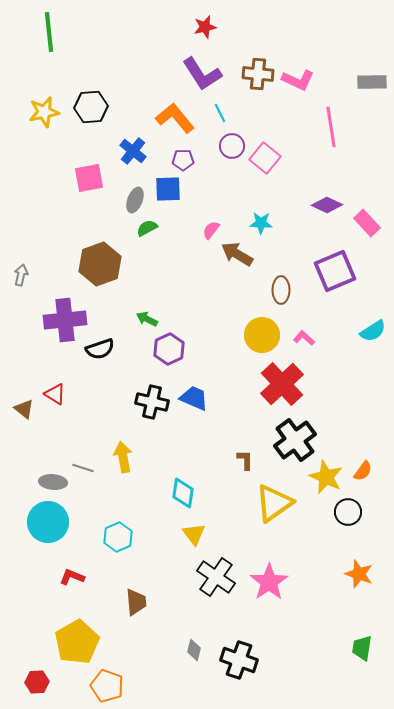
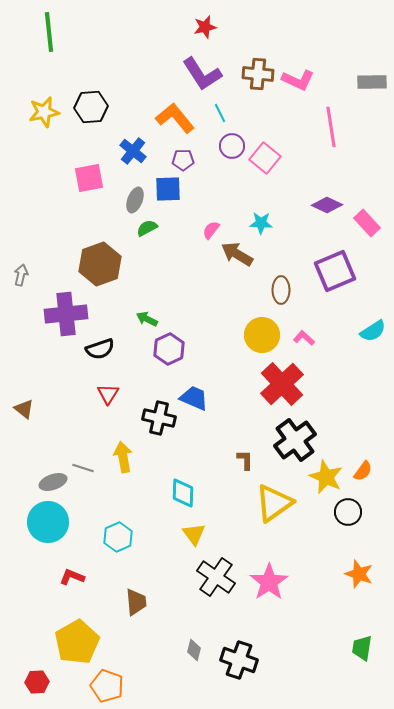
purple cross at (65, 320): moved 1 px right, 6 px up
red triangle at (55, 394): moved 53 px right; rotated 30 degrees clockwise
black cross at (152, 402): moved 7 px right, 16 px down
gray ellipse at (53, 482): rotated 24 degrees counterclockwise
cyan diamond at (183, 493): rotated 8 degrees counterclockwise
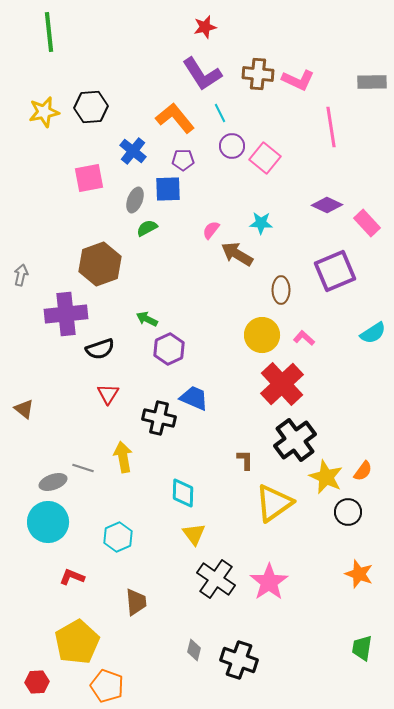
cyan semicircle at (373, 331): moved 2 px down
black cross at (216, 577): moved 2 px down
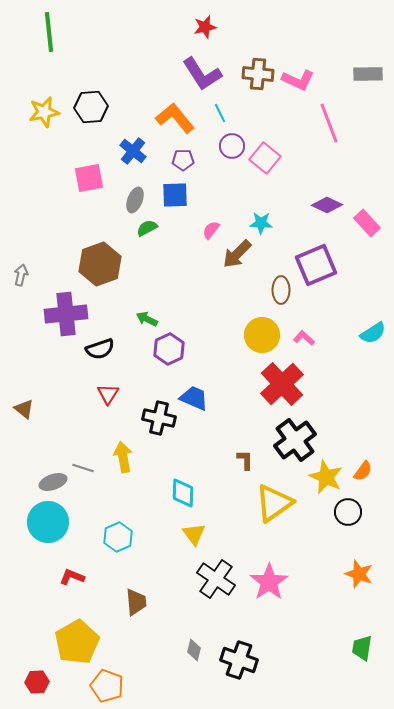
gray rectangle at (372, 82): moved 4 px left, 8 px up
pink line at (331, 127): moved 2 px left, 4 px up; rotated 12 degrees counterclockwise
blue square at (168, 189): moved 7 px right, 6 px down
brown arrow at (237, 254): rotated 76 degrees counterclockwise
purple square at (335, 271): moved 19 px left, 6 px up
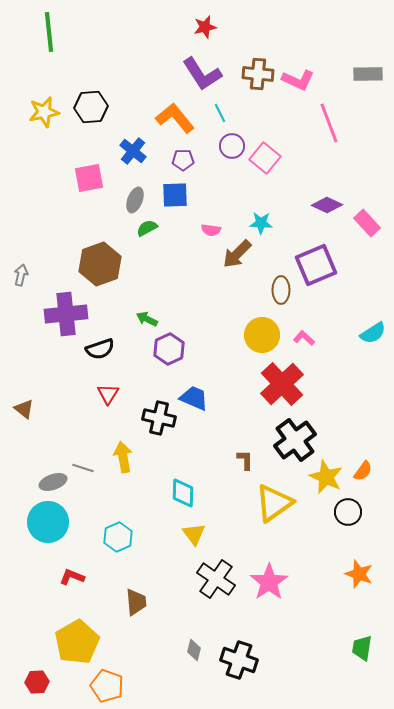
pink semicircle at (211, 230): rotated 120 degrees counterclockwise
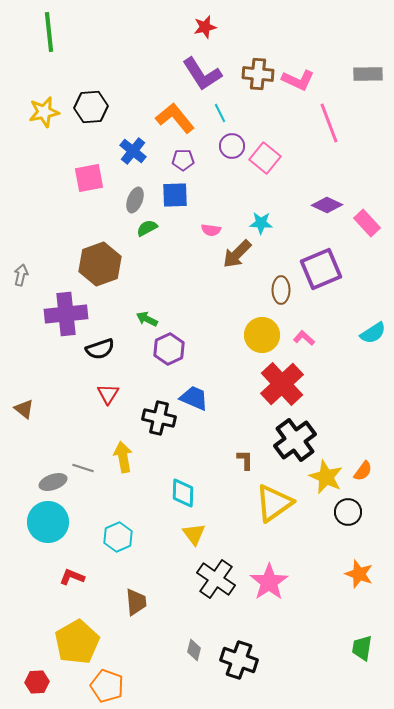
purple square at (316, 265): moved 5 px right, 4 px down
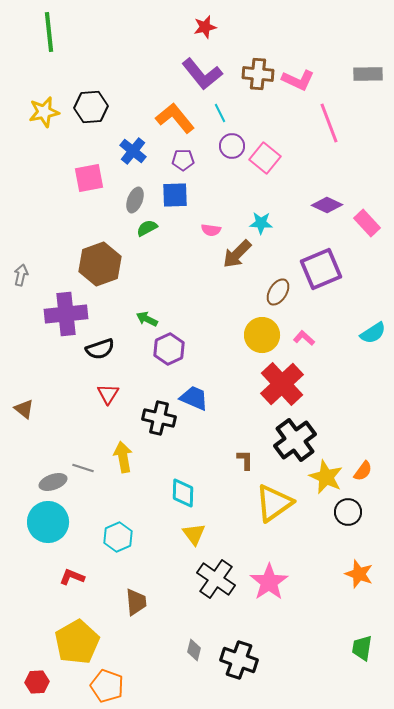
purple L-shape at (202, 74): rotated 6 degrees counterclockwise
brown ellipse at (281, 290): moved 3 px left, 2 px down; rotated 32 degrees clockwise
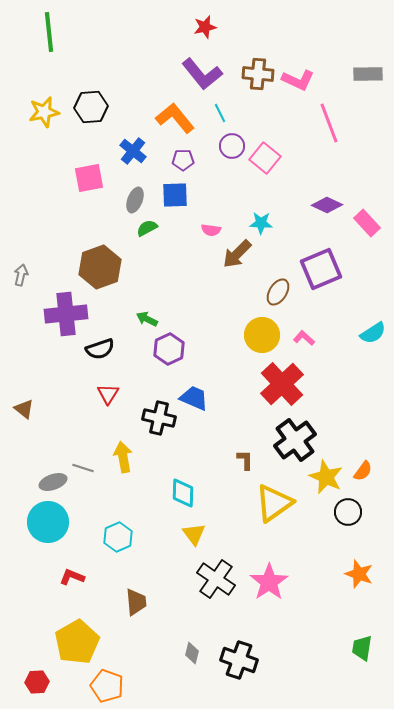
brown hexagon at (100, 264): moved 3 px down
gray diamond at (194, 650): moved 2 px left, 3 px down
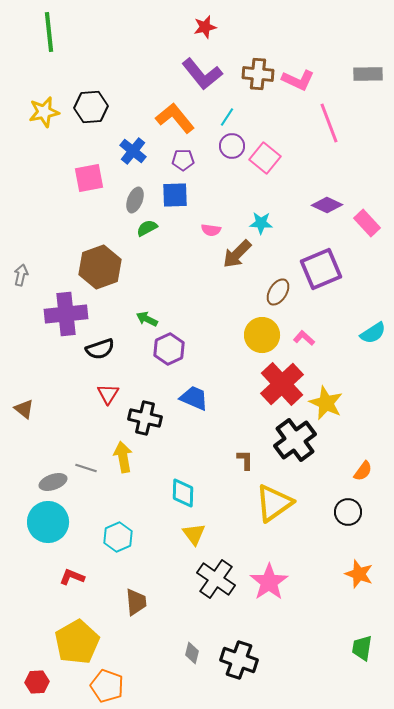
cyan line at (220, 113): moved 7 px right, 4 px down; rotated 60 degrees clockwise
black cross at (159, 418): moved 14 px left
gray line at (83, 468): moved 3 px right
yellow star at (326, 477): moved 74 px up
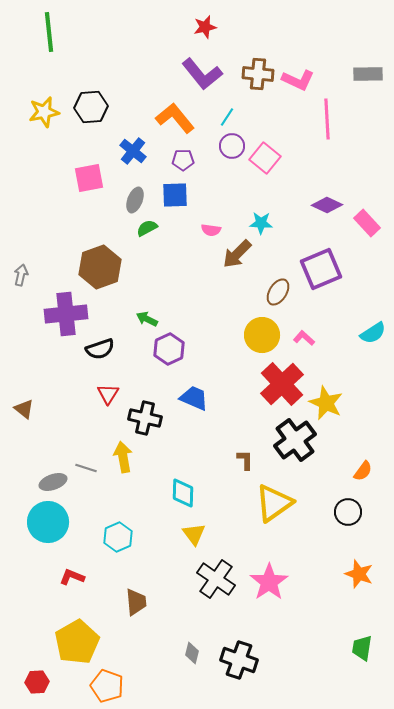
pink line at (329, 123): moved 2 px left, 4 px up; rotated 18 degrees clockwise
